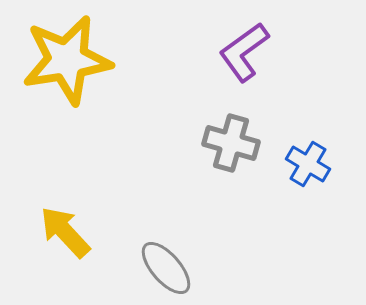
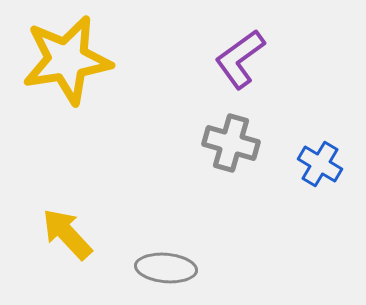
purple L-shape: moved 4 px left, 7 px down
blue cross: moved 12 px right
yellow arrow: moved 2 px right, 2 px down
gray ellipse: rotated 44 degrees counterclockwise
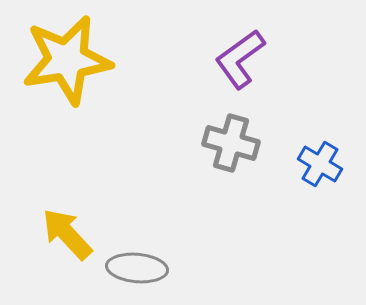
gray ellipse: moved 29 px left
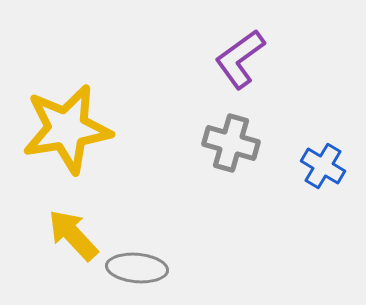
yellow star: moved 69 px down
blue cross: moved 3 px right, 2 px down
yellow arrow: moved 6 px right, 1 px down
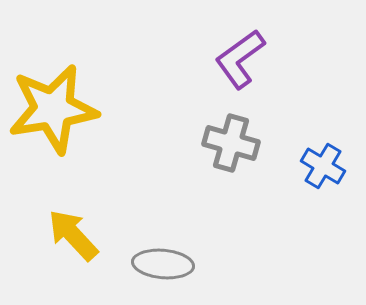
yellow star: moved 14 px left, 20 px up
gray ellipse: moved 26 px right, 4 px up
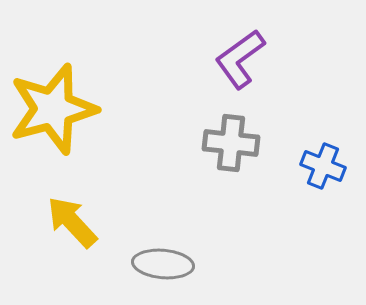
yellow star: rotated 6 degrees counterclockwise
gray cross: rotated 10 degrees counterclockwise
blue cross: rotated 9 degrees counterclockwise
yellow arrow: moved 1 px left, 13 px up
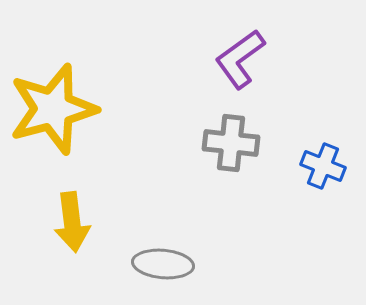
yellow arrow: rotated 144 degrees counterclockwise
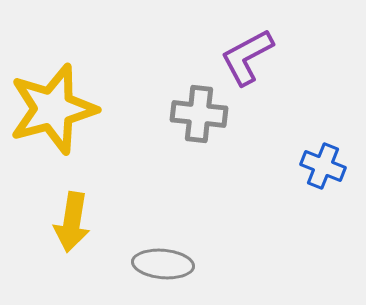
purple L-shape: moved 7 px right, 2 px up; rotated 8 degrees clockwise
gray cross: moved 32 px left, 29 px up
yellow arrow: rotated 16 degrees clockwise
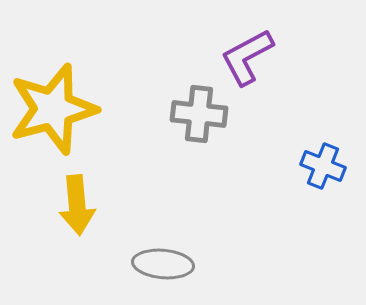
yellow arrow: moved 5 px right, 17 px up; rotated 14 degrees counterclockwise
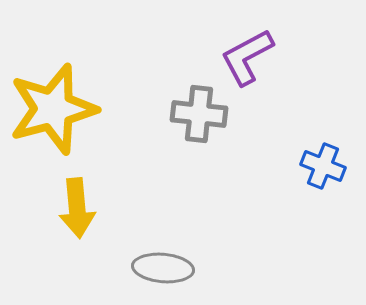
yellow arrow: moved 3 px down
gray ellipse: moved 4 px down
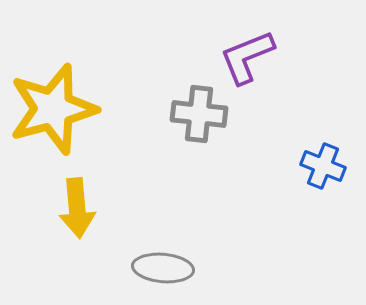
purple L-shape: rotated 6 degrees clockwise
